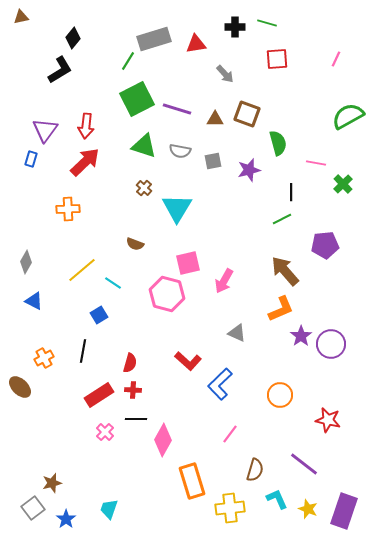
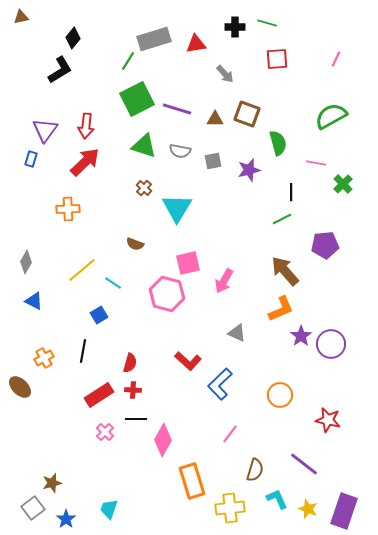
green semicircle at (348, 116): moved 17 px left
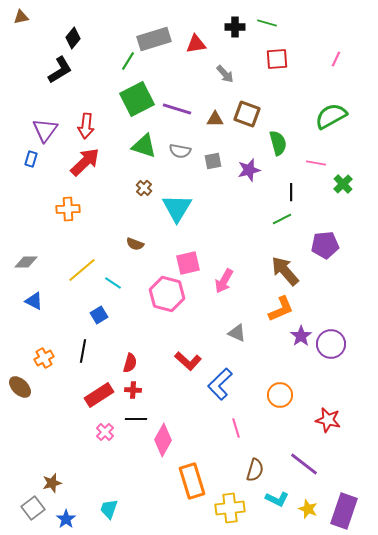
gray diamond at (26, 262): rotated 60 degrees clockwise
pink line at (230, 434): moved 6 px right, 6 px up; rotated 54 degrees counterclockwise
cyan L-shape at (277, 499): rotated 140 degrees clockwise
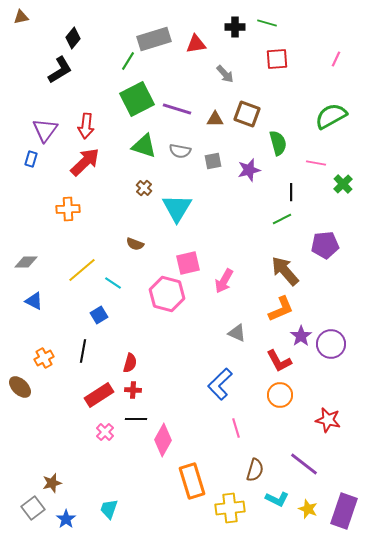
red L-shape at (188, 361): moved 91 px right; rotated 20 degrees clockwise
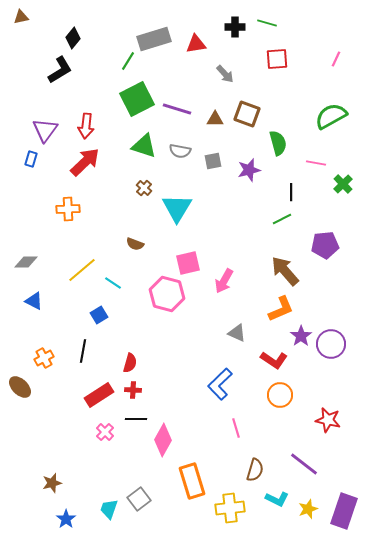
red L-shape at (279, 361): moved 5 px left, 1 px up; rotated 28 degrees counterclockwise
gray square at (33, 508): moved 106 px right, 9 px up
yellow star at (308, 509): rotated 30 degrees clockwise
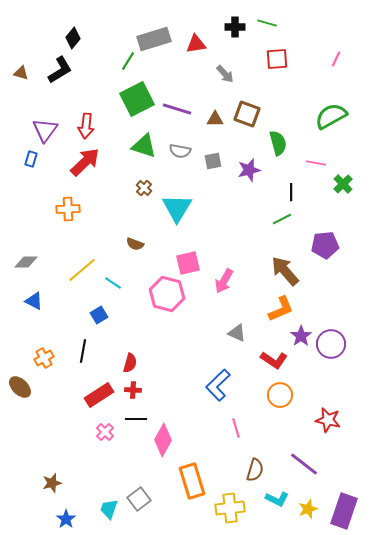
brown triangle at (21, 17): moved 56 px down; rotated 28 degrees clockwise
blue L-shape at (220, 384): moved 2 px left, 1 px down
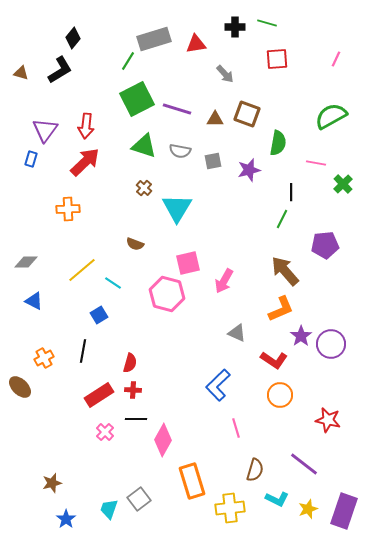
green semicircle at (278, 143): rotated 25 degrees clockwise
green line at (282, 219): rotated 36 degrees counterclockwise
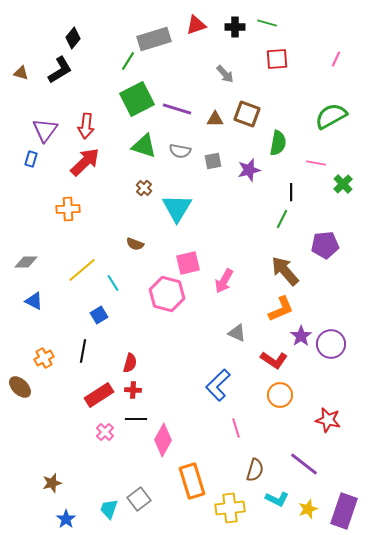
red triangle at (196, 44): moved 19 px up; rotated 10 degrees counterclockwise
cyan line at (113, 283): rotated 24 degrees clockwise
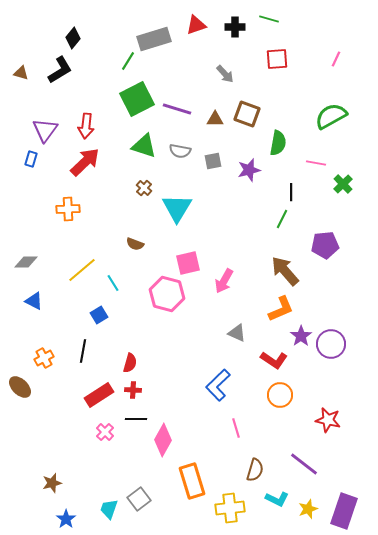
green line at (267, 23): moved 2 px right, 4 px up
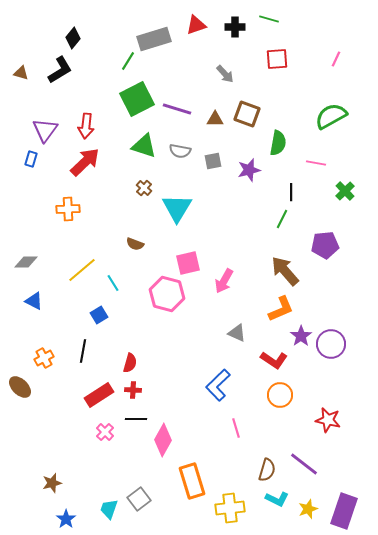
green cross at (343, 184): moved 2 px right, 7 px down
brown semicircle at (255, 470): moved 12 px right
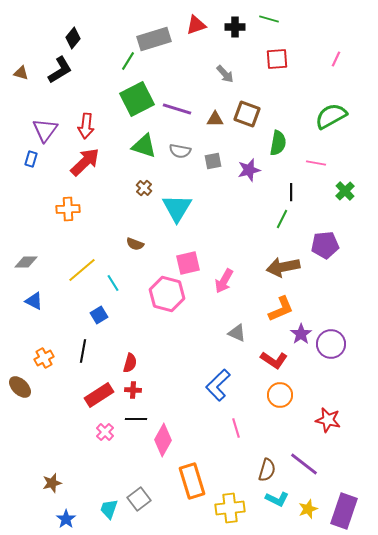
brown arrow at (285, 271): moved 2 px left, 4 px up; rotated 60 degrees counterclockwise
purple star at (301, 336): moved 2 px up
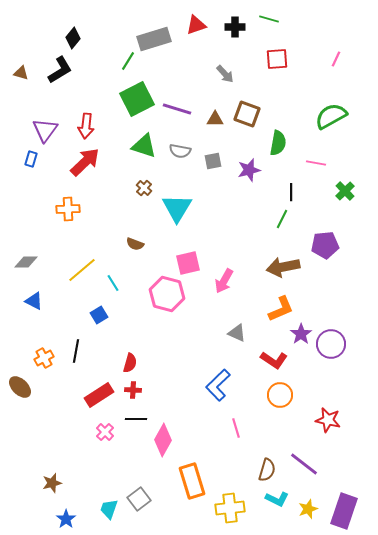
black line at (83, 351): moved 7 px left
